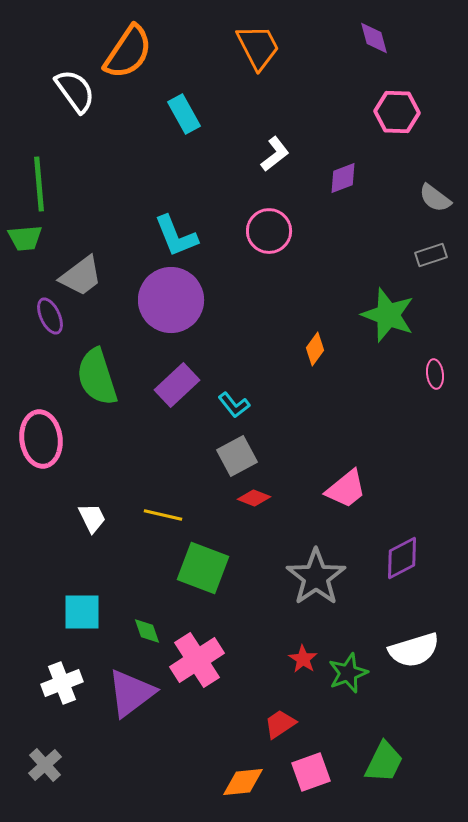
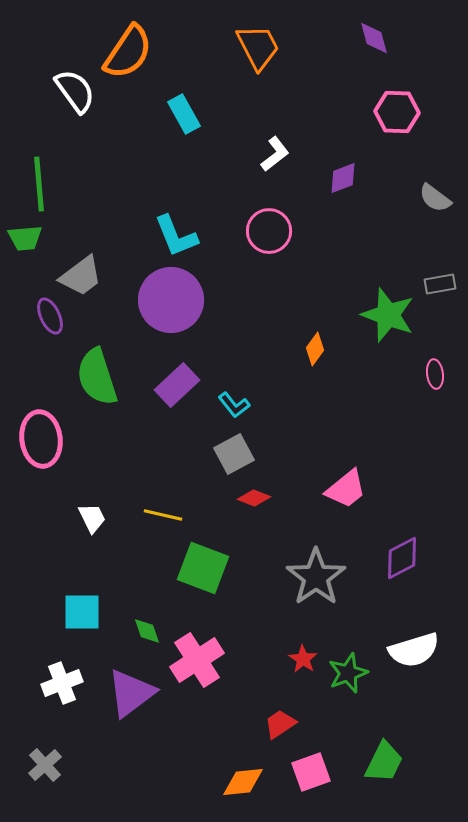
gray rectangle at (431, 255): moved 9 px right, 29 px down; rotated 8 degrees clockwise
gray square at (237, 456): moved 3 px left, 2 px up
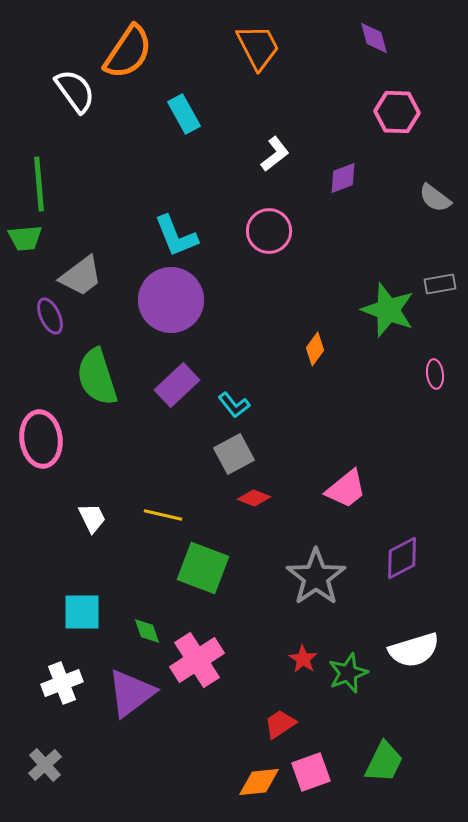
green star at (388, 315): moved 5 px up
orange diamond at (243, 782): moved 16 px right
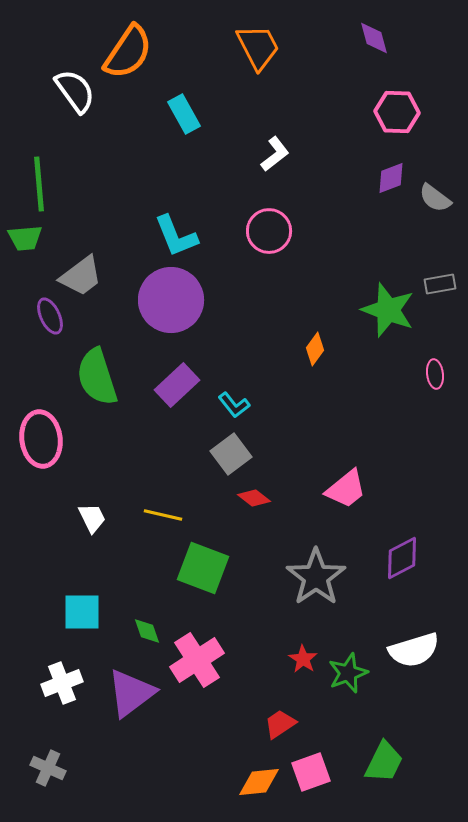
purple diamond at (343, 178): moved 48 px right
gray square at (234, 454): moved 3 px left; rotated 9 degrees counterclockwise
red diamond at (254, 498): rotated 16 degrees clockwise
gray cross at (45, 765): moved 3 px right, 3 px down; rotated 24 degrees counterclockwise
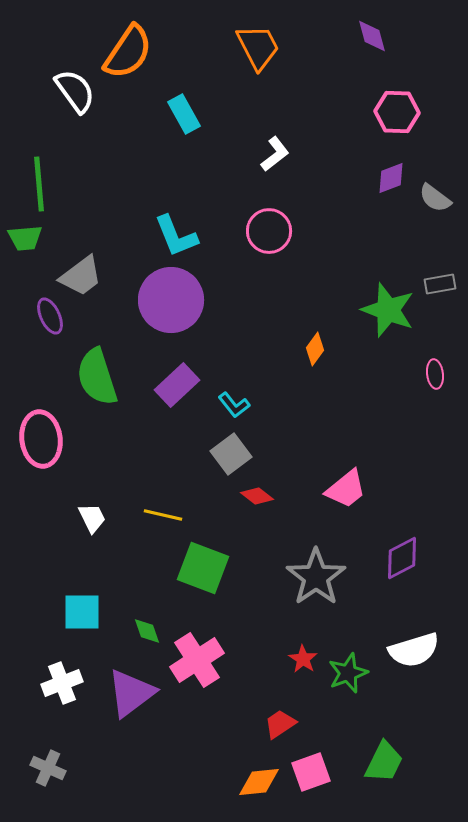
purple diamond at (374, 38): moved 2 px left, 2 px up
red diamond at (254, 498): moved 3 px right, 2 px up
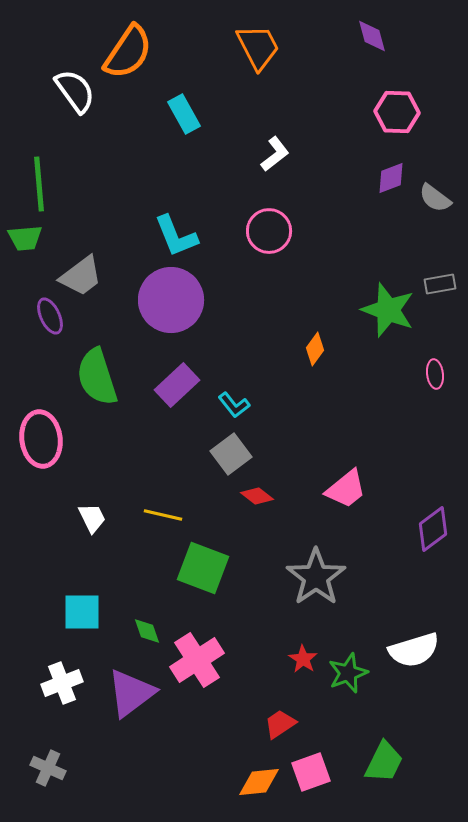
purple diamond at (402, 558): moved 31 px right, 29 px up; rotated 9 degrees counterclockwise
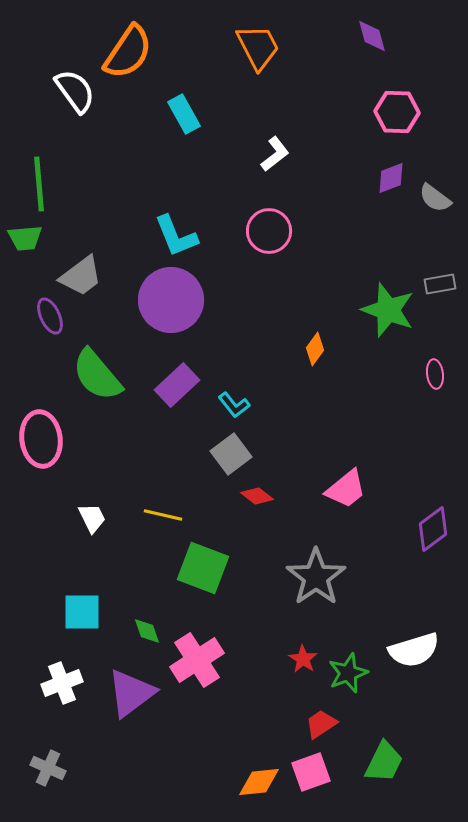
green semicircle at (97, 377): moved 2 px up; rotated 22 degrees counterclockwise
red trapezoid at (280, 724): moved 41 px right
